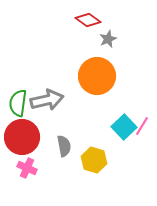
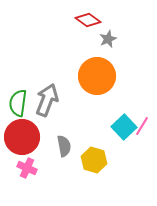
gray arrow: rotated 56 degrees counterclockwise
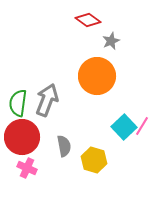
gray star: moved 3 px right, 2 px down
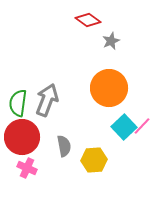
orange circle: moved 12 px right, 12 px down
pink line: rotated 12 degrees clockwise
yellow hexagon: rotated 20 degrees counterclockwise
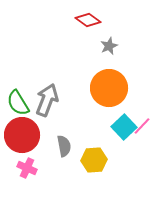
gray star: moved 2 px left, 5 px down
green semicircle: rotated 40 degrees counterclockwise
red circle: moved 2 px up
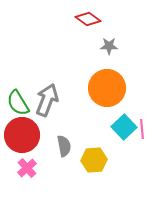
red diamond: moved 1 px up
gray star: rotated 24 degrees clockwise
orange circle: moved 2 px left
pink line: moved 3 px down; rotated 48 degrees counterclockwise
pink cross: rotated 24 degrees clockwise
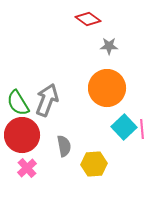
yellow hexagon: moved 4 px down
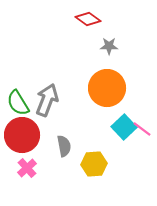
pink line: rotated 48 degrees counterclockwise
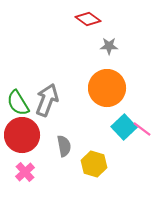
yellow hexagon: rotated 20 degrees clockwise
pink cross: moved 2 px left, 4 px down
